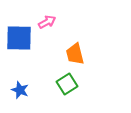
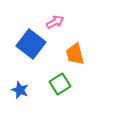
pink arrow: moved 8 px right
blue square: moved 12 px right, 6 px down; rotated 36 degrees clockwise
green square: moved 7 px left
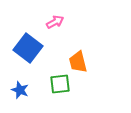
blue square: moved 3 px left, 4 px down
orange trapezoid: moved 3 px right, 8 px down
green square: rotated 25 degrees clockwise
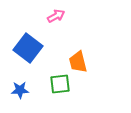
pink arrow: moved 1 px right, 6 px up
blue star: rotated 24 degrees counterclockwise
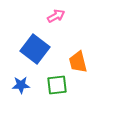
blue square: moved 7 px right, 1 px down
green square: moved 3 px left, 1 px down
blue star: moved 1 px right, 5 px up
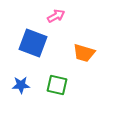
blue square: moved 2 px left, 6 px up; rotated 16 degrees counterclockwise
orange trapezoid: moved 6 px right, 9 px up; rotated 60 degrees counterclockwise
green square: rotated 20 degrees clockwise
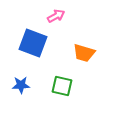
green square: moved 5 px right, 1 px down
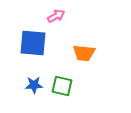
blue square: rotated 16 degrees counterclockwise
orange trapezoid: rotated 10 degrees counterclockwise
blue star: moved 13 px right
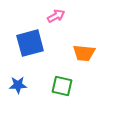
blue square: moved 3 px left; rotated 20 degrees counterclockwise
blue star: moved 16 px left
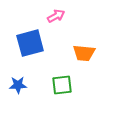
green square: moved 1 px up; rotated 20 degrees counterclockwise
